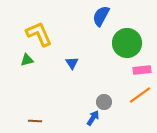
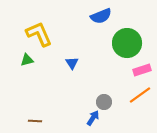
blue semicircle: rotated 140 degrees counterclockwise
pink rectangle: rotated 12 degrees counterclockwise
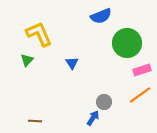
green triangle: rotated 32 degrees counterclockwise
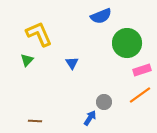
blue arrow: moved 3 px left
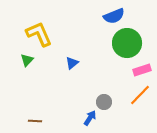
blue semicircle: moved 13 px right
blue triangle: rotated 24 degrees clockwise
orange line: rotated 10 degrees counterclockwise
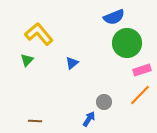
blue semicircle: moved 1 px down
yellow L-shape: rotated 16 degrees counterclockwise
blue arrow: moved 1 px left, 1 px down
